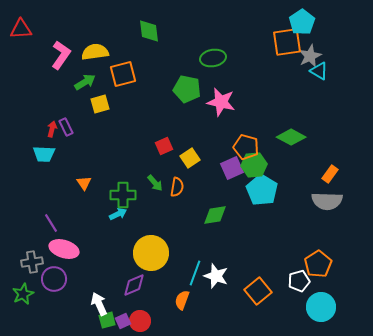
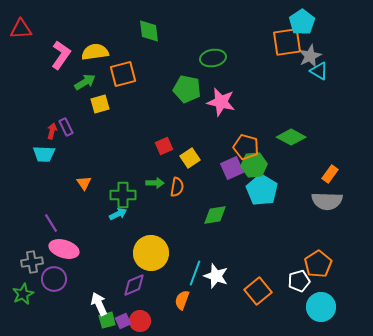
red arrow at (52, 129): moved 2 px down
green arrow at (155, 183): rotated 48 degrees counterclockwise
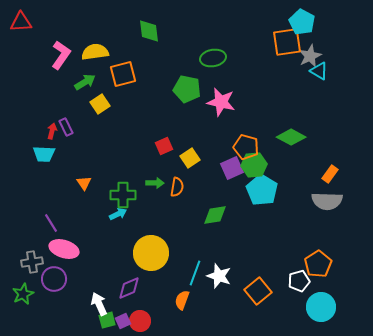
cyan pentagon at (302, 22): rotated 10 degrees counterclockwise
red triangle at (21, 29): moved 7 px up
yellow square at (100, 104): rotated 18 degrees counterclockwise
white star at (216, 276): moved 3 px right
purple diamond at (134, 285): moved 5 px left, 3 px down
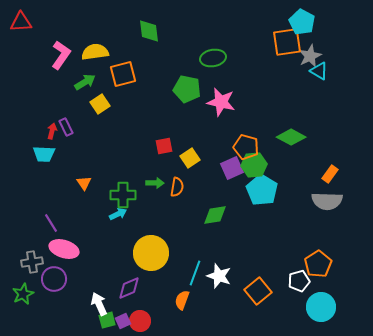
red square at (164, 146): rotated 12 degrees clockwise
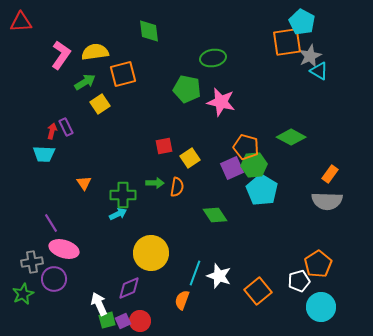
green diamond at (215, 215): rotated 65 degrees clockwise
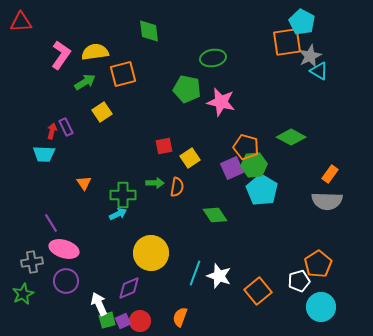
yellow square at (100, 104): moved 2 px right, 8 px down
purple circle at (54, 279): moved 12 px right, 2 px down
orange semicircle at (182, 300): moved 2 px left, 17 px down
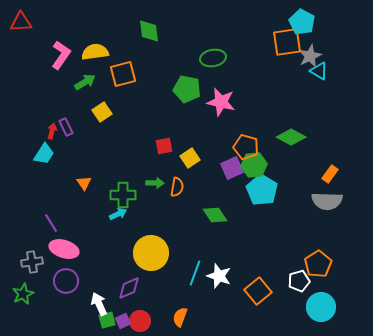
cyan trapezoid at (44, 154): rotated 60 degrees counterclockwise
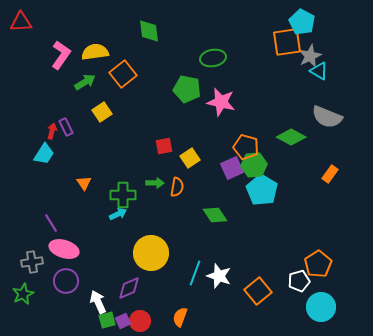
orange square at (123, 74): rotated 24 degrees counterclockwise
gray semicircle at (327, 201): moved 84 px up; rotated 20 degrees clockwise
white arrow at (99, 304): moved 1 px left, 2 px up
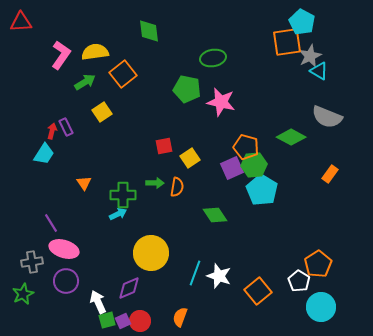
white pentagon at (299, 281): rotated 25 degrees counterclockwise
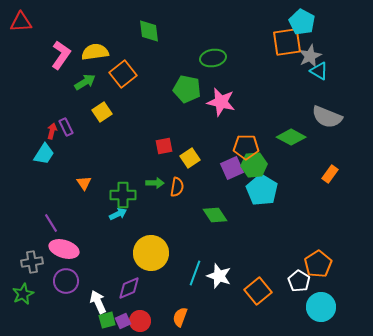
orange pentagon at (246, 147): rotated 15 degrees counterclockwise
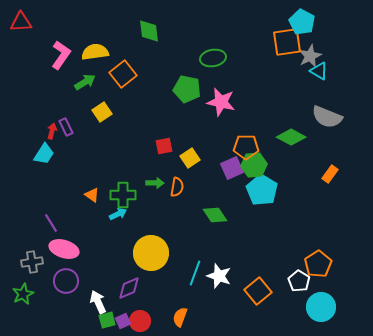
orange triangle at (84, 183): moved 8 px right, 12 px down; rotated 21 degrees counterclockwise
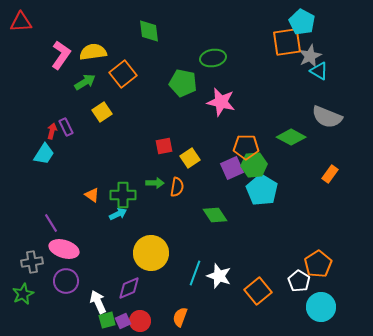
yellow semicircle at (95, 52): moved 2 px left
green pentagon at (187, 89): moved 4 px left, 6 px up
